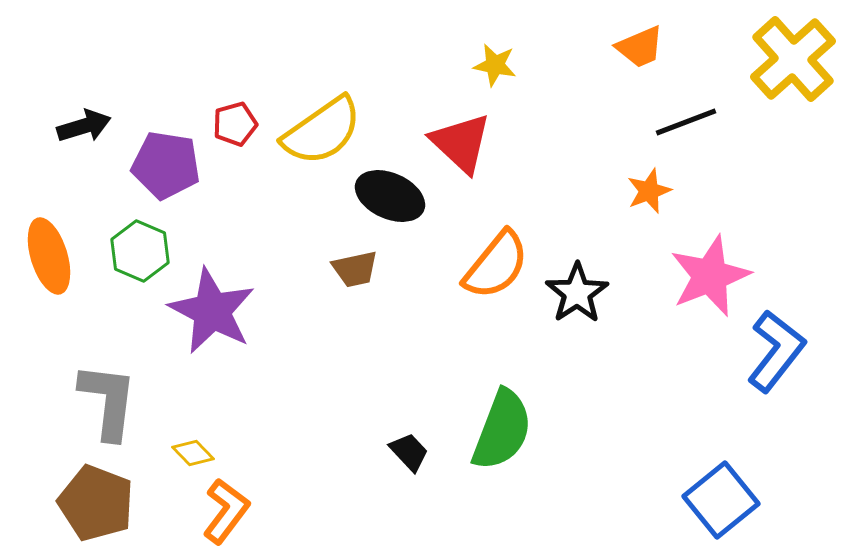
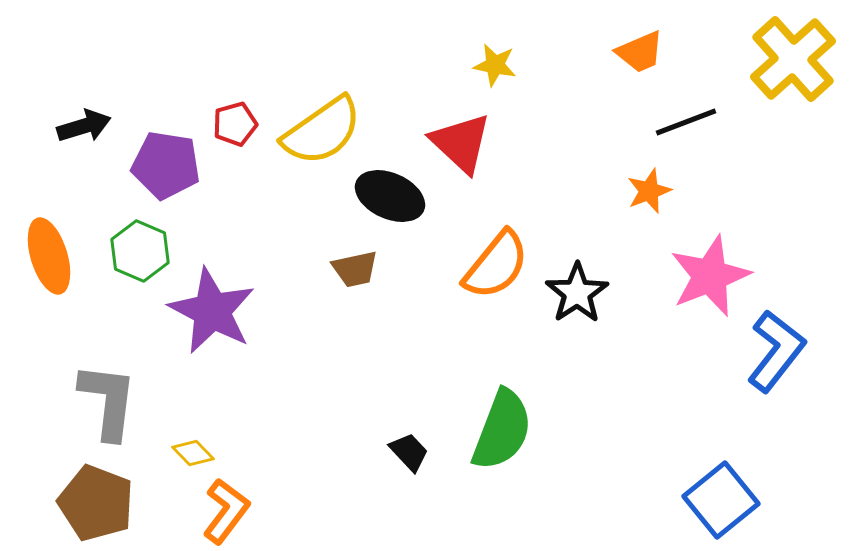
orange trapezoid: moved 5 px down
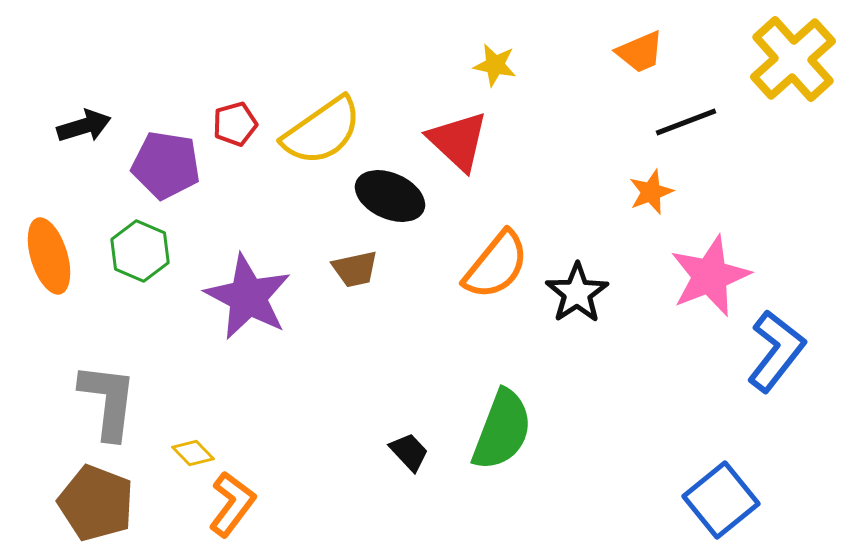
red triangle: moved 3 px left, 2 px up
orange star: moved 2 px right, 1 px down
purple star: moved 36 px right, 14 px up
orange L-shape: moved 6 px right, 7 px up
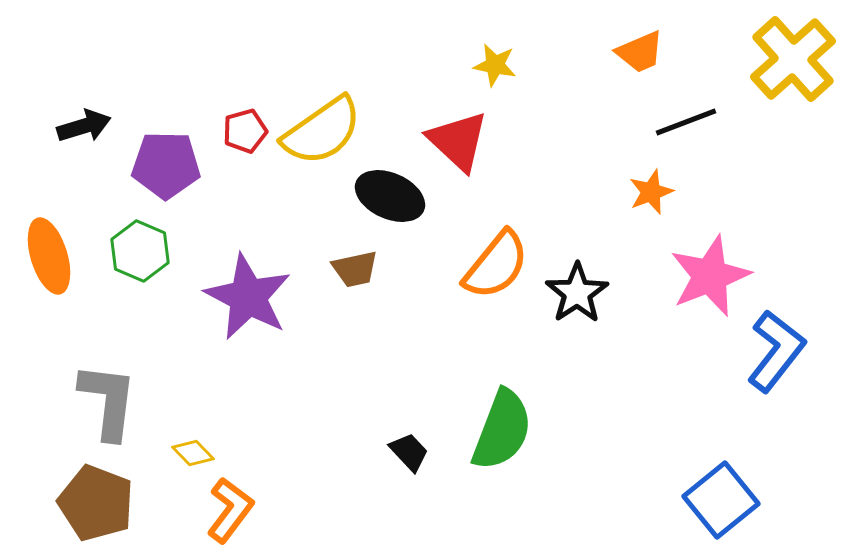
red pentagon: moved 10 px right, 7 px down
purple pentagon: rotated 8 degrees counterclockwise
orange L-shape: moved 2 px left, 6 px down
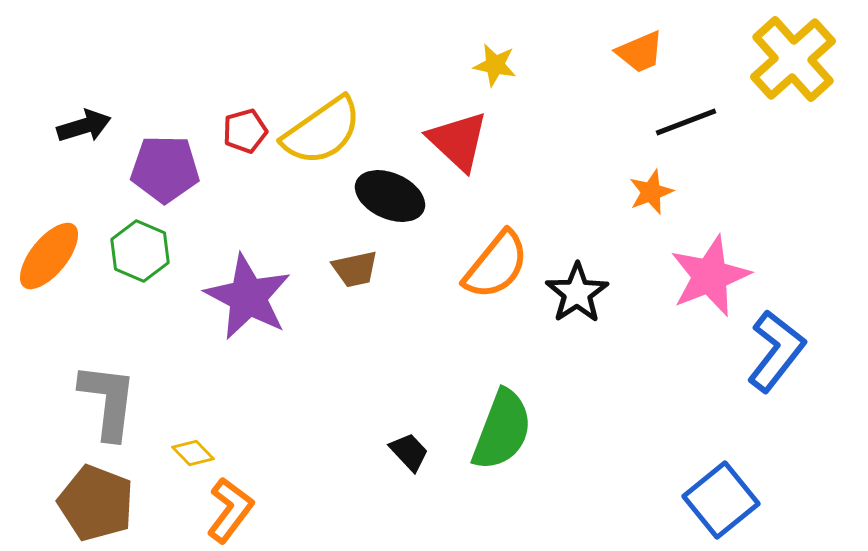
purple pentagon: moved 1 px left, 4 px down
orange ellipse: rotated 56 degrees clockwise
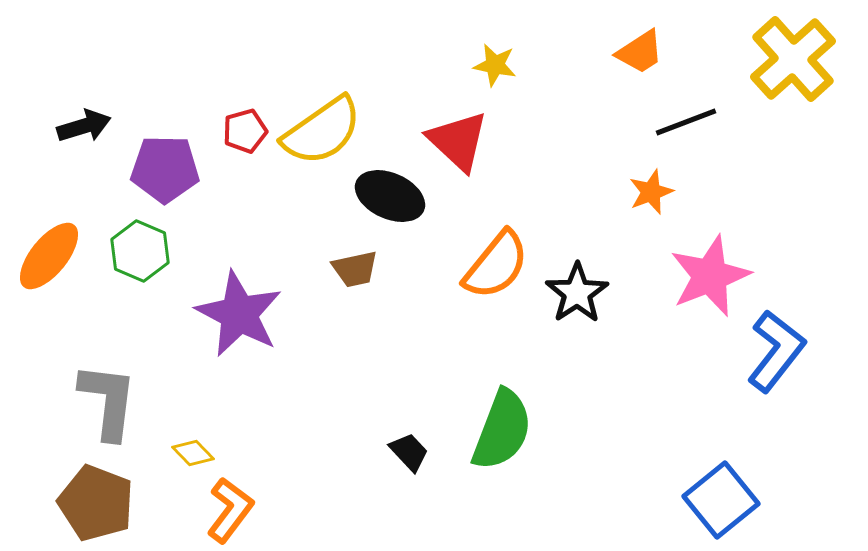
orange trapezoid: rotated 10 degrees counterclockwise
purple star: moved 9 px left, 17 px down
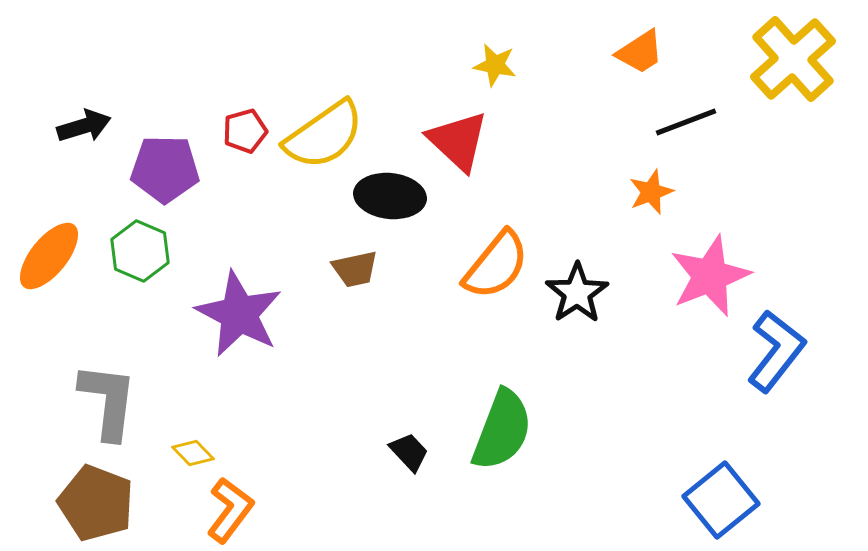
yellow semicircle: moved 2 px right, 4 px down
black ellipse: rotated 18 degrees counterclockwise
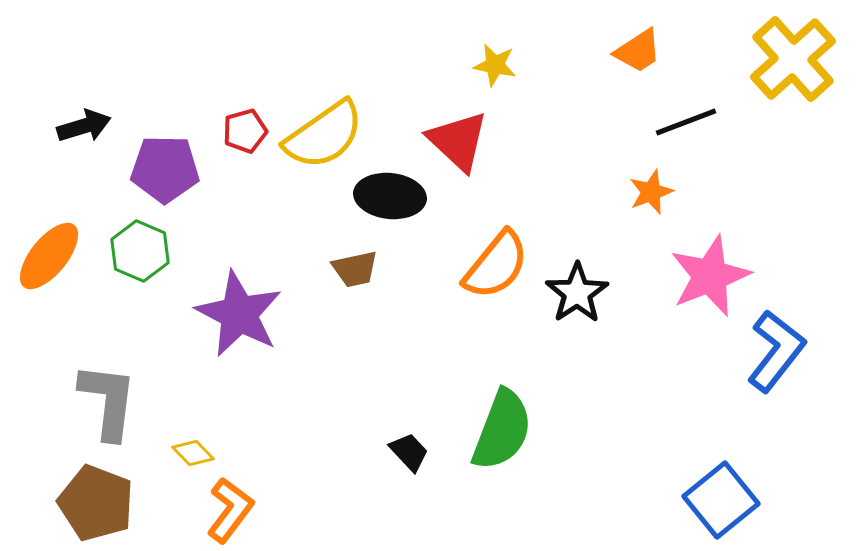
orange trapezoid: moved 2 px left, 1 px up
